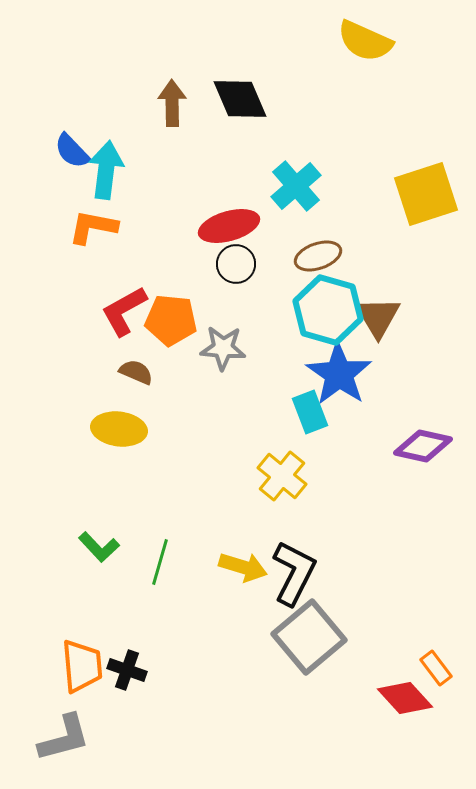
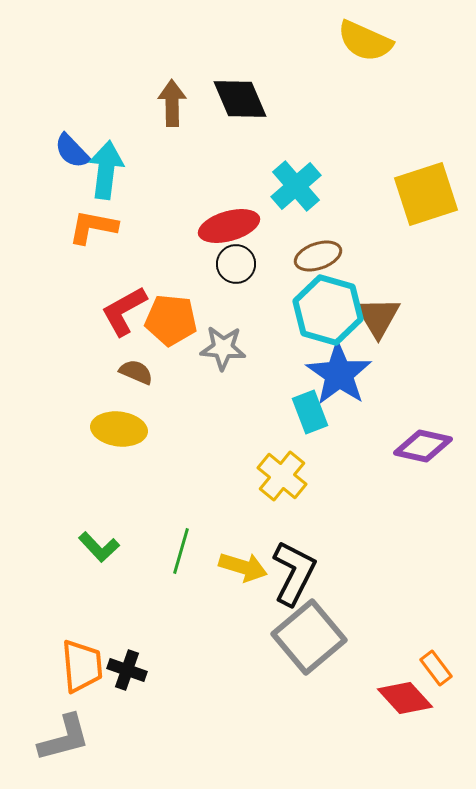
green line: moved 21 px right, 11 px up
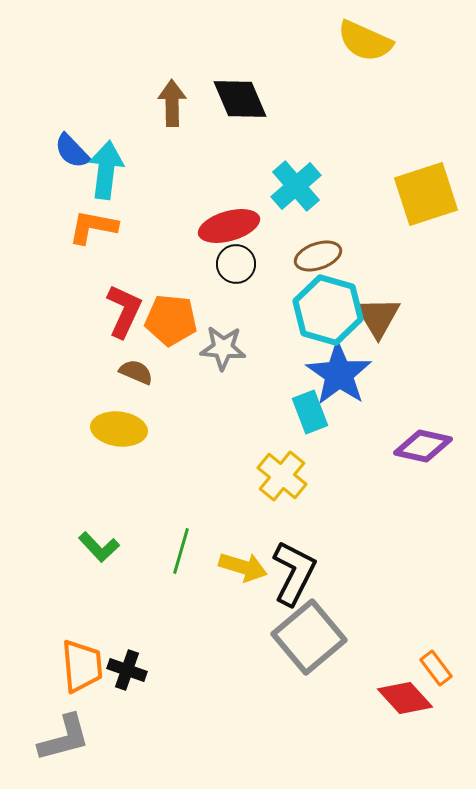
red L-shape: rotated 144 degrees clockwise
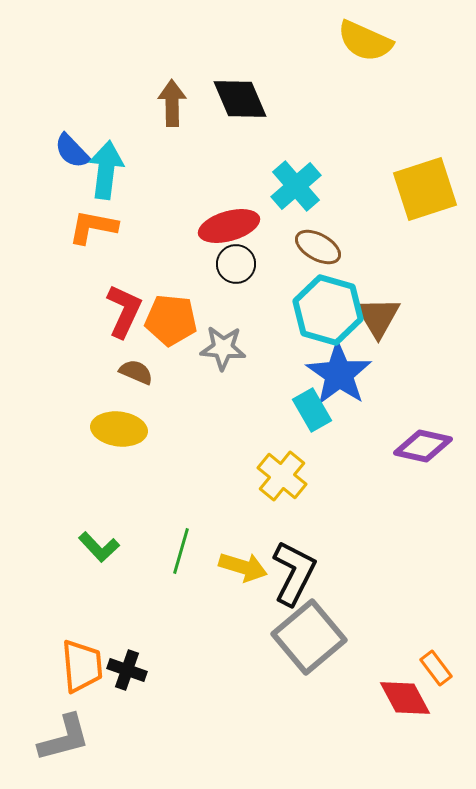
yellow square: moved 1 px left, 5 px up
brown ellipse: moved 9 px up; rotated 48 degrees clockwise
cyan rectangle: moved 2 px right, 2 px up; rotated 9 degrees counterclockwise
red diamond: rotated 14 degrees clockwise
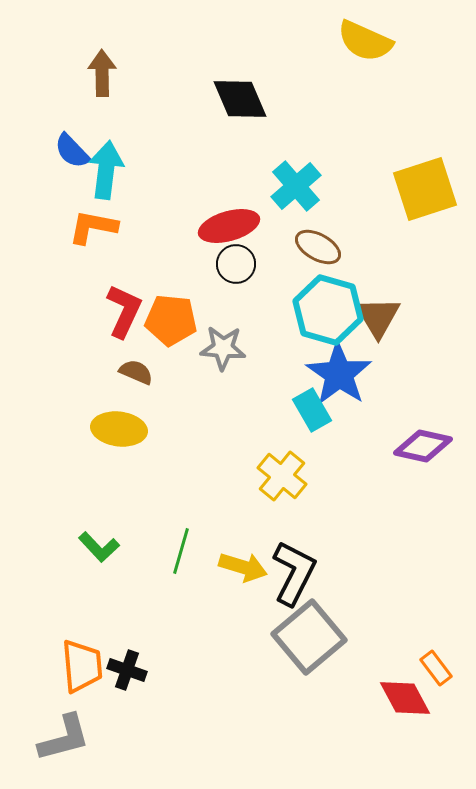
brown arrow: moved 70 px left, 30 px up
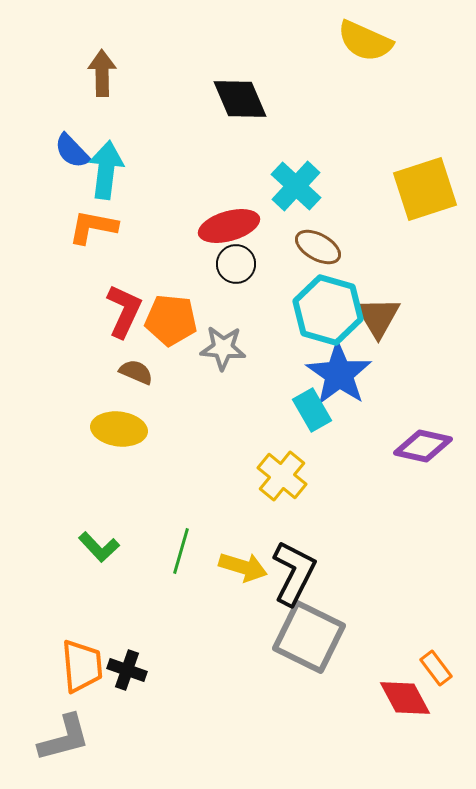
cyan cross: rotated 6 degrees counterclockwise
gray square: rotated 24 degrees counterclockwise
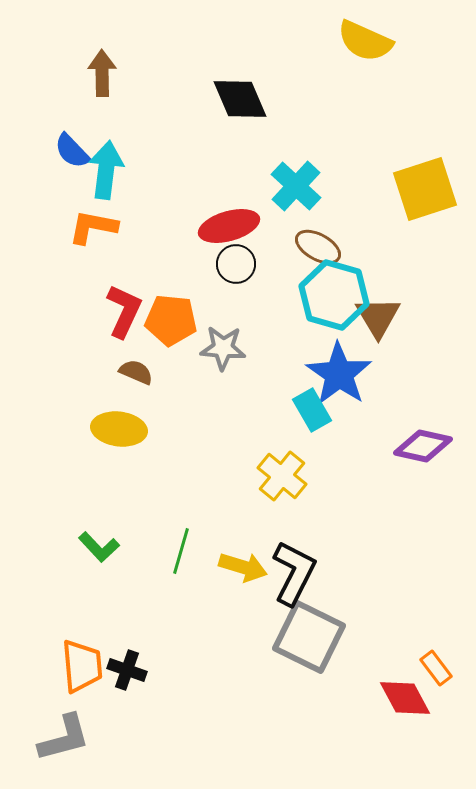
cyan hexagon: moved 6 px right, 15 px up
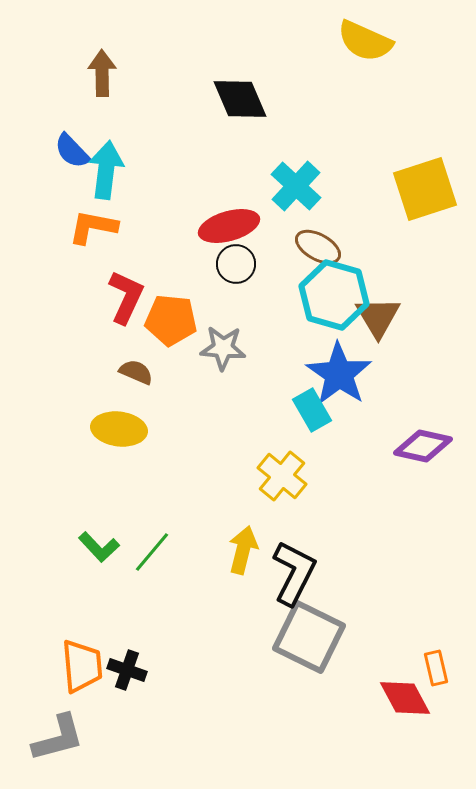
red L-shape: moved 2 px right, 14 px up
green line: moved 29 px left, 1 px down; rotated 24 degrees clockwise
yellow arrow: moved 17 px up; rotated 93 degrees counterclockwise
orange rectangle: rotated 24 degrees clockwise
gray L-shape: moved 6 px left
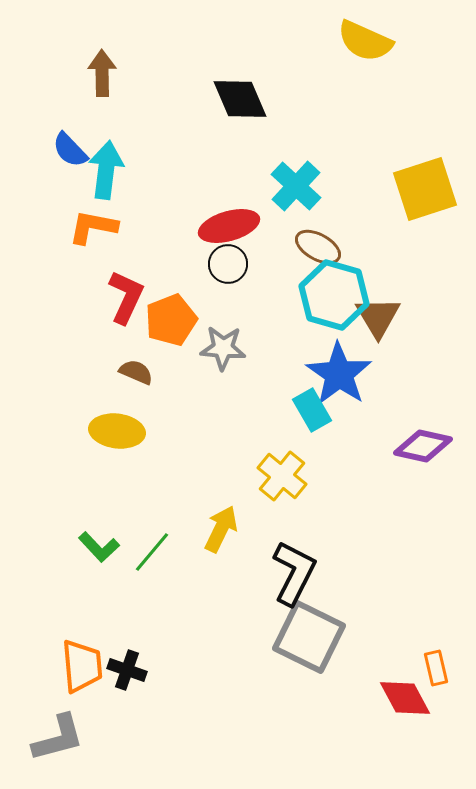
blue semicircle: moved 2 px left, 1 px up
black circle: moved 8 px left
orange pentagon: rotated 27 degrees counterclockwise
yellow ellipse: moved 2 px left, 2 px down
yellow arrow: moved 22 px left, 21 px up; rotated 12 degrees clockwise
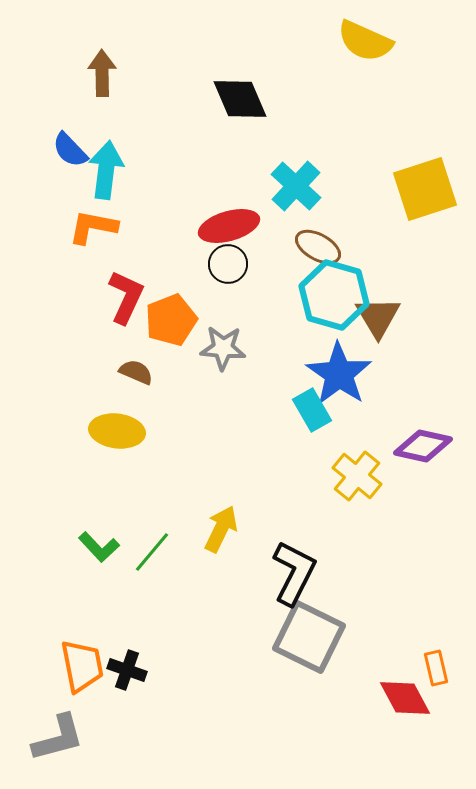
yellow cross: moved 75 px right
orange trapezoid: rotated 6 degrees counterclockwise
